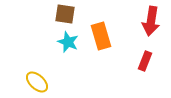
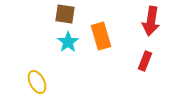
cyan star: rotated 15 degrees clockwise
yellow ellipse: rotated 20 degrees clockwise
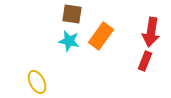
brown square: moved 7 px right
red arrow: moved 11 px down
orange rectangle: rotated 52 degrees clockwise
cyan star: moved 1 px right, 1 px up; rotated 25 degrees counterclockwise
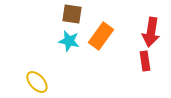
red rectangle: rotated 30 degrees counterclockwise
yellow ellipse: rotated 15 degrees counterclockwise
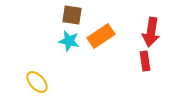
brown square: moved 1 px down
orange rectangle: rotated 20 degrees clockwise
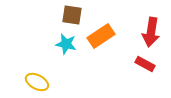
cyan star: moved 3 px left, 3 px down
red rectangle: moved 3 px down; rotated 54 degrees counterclockwise
yellow ellipse: rotated 20 degrees counterclockwise
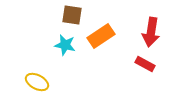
cyan star: moved 1 px left, 1 px down
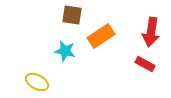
cyan star: moved 6 px down
